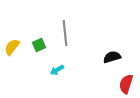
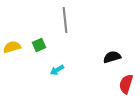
gray line: moved 13 px up
yellow semicircle: rotated 36 degrees clockwise
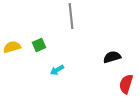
gray line: moved 6 px right, 4 px up
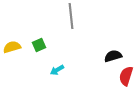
black semicircle: moved 1 px right, 1 px up
red semicircle: moved 8 px up
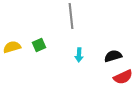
cyan arrow: moved 22 px right, 15 px up; rotated 56 degrees counterclockwise
red semicircle: moved 3 px left, 1 px down; rotated 132 degrees counterclockwise
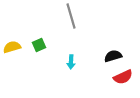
gray line: rotated 10 degrees counterclockwise
cyan arrow: moved 8 px left, 7 px down
